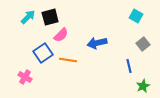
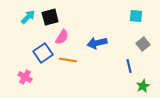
cyan square: rotated 24 degrees counterclockwise
pink semicircle: moved 1 px right, 2 px down; rotated 14 degrees counterclockwise
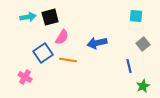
cyan arrow: rotated 35 degrees clockwise
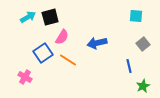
cyan arrow: rotated 21 degrees counterclockwise
orange line: rotated 24 degrees clockwise
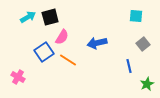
blue square: moved 1 px right, 1 px up
pink cross: moved 7 px left
green star: moved 4 px right, 2 px up
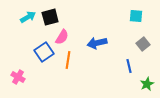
orange line: rotated 66 degrees clockwise
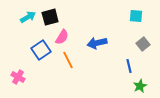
blue square: moved 3 px left, 2 px up
orange line: rotated 36 degrees counterclockwise
green star: moved 7 px left, 2 px down
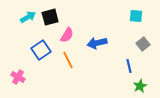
pink semicircle: moved 5 px right, 2 px up
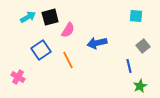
pink semicircle: moved 1 px right, 5 px up
gray square: moved 2 px down
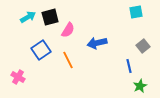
cyan square: moved 4 px up; rotated 16 degrees counterclockwise
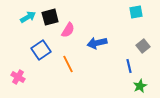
orange line: moved 4 px down
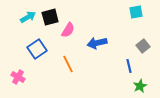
blue square: moved 4 px left, 1 px up
